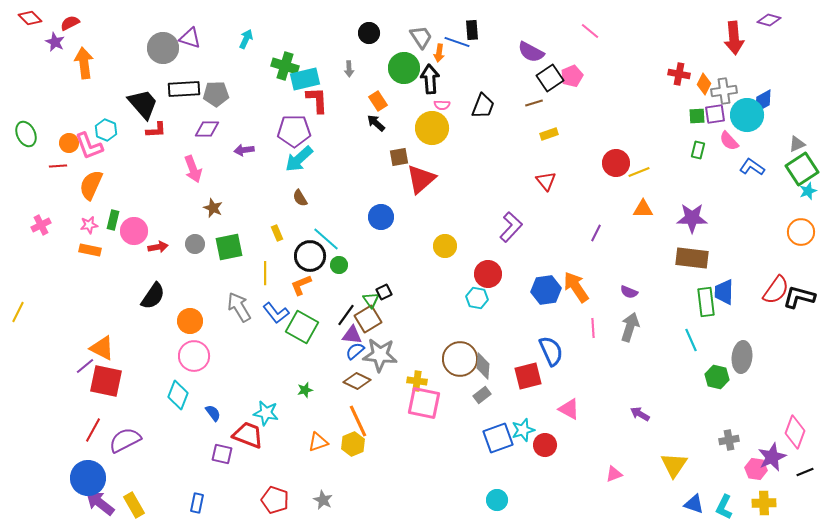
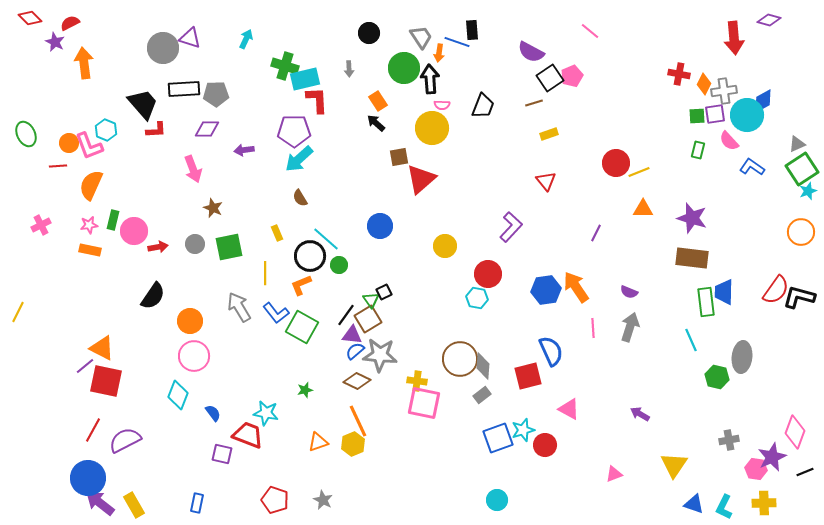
blue circle at (381, 217): moved 1 px left, 9 px down
purple star at (692, 218): rotated 16 degrees clockwise
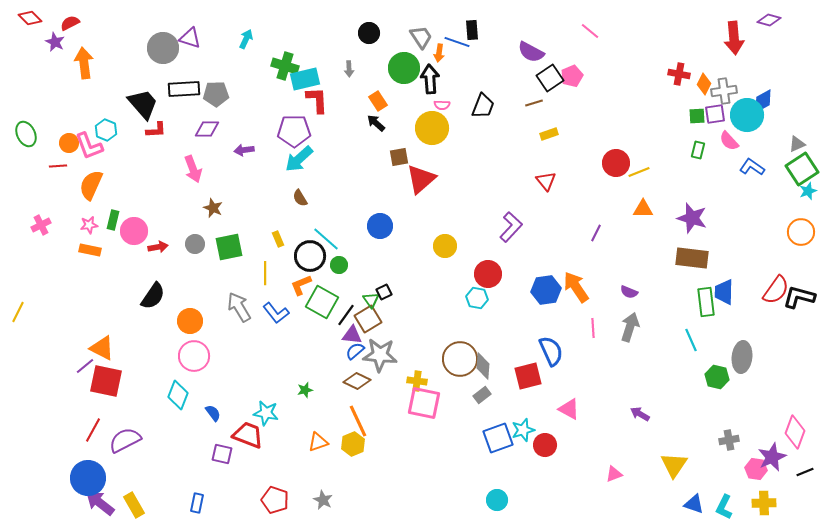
yellow rectangle at (277, 233): moved 1 px right, 6 px down
green square at (302, 327): moved 20 px right, 25 px up
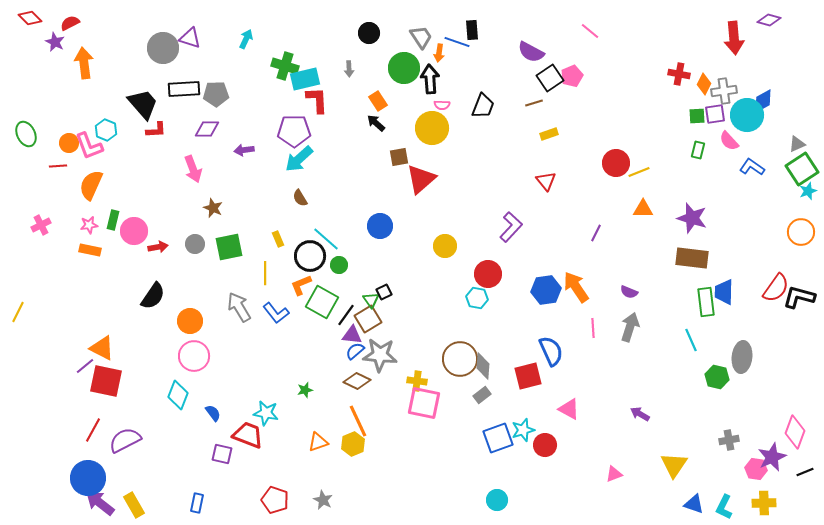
red semicircle at (776, 290): moved 2 px up
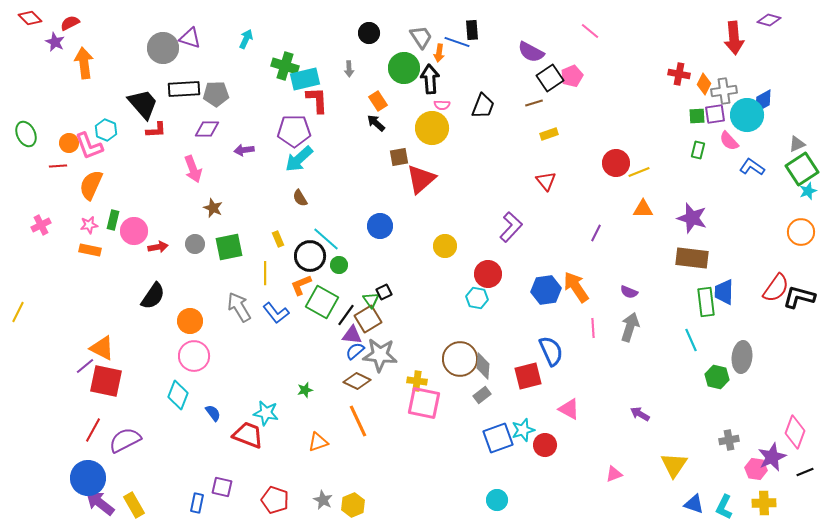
yellow hexagon at (353, 444): moved 61 px down
purple square at (222, 454): moved 33 px down
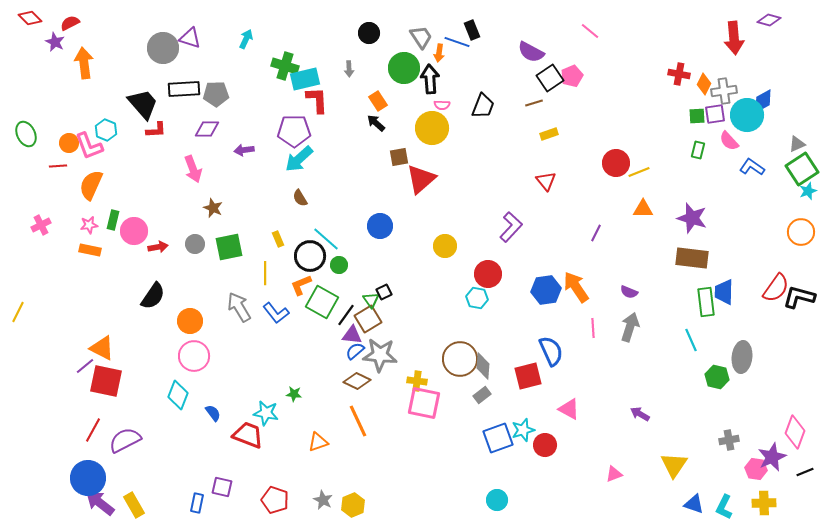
black rectangle at (472, 30): rotated 18 degrees counterclockwise
green star at (305, 390): moved 11 px left, 4 px down; rotated 21 degrees clockwise
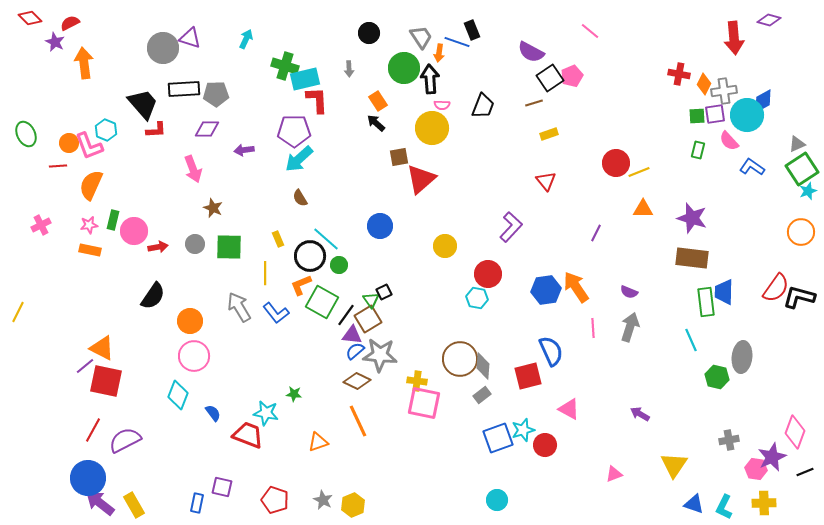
green square at (229, 247): rotated 12 degrees clockwise
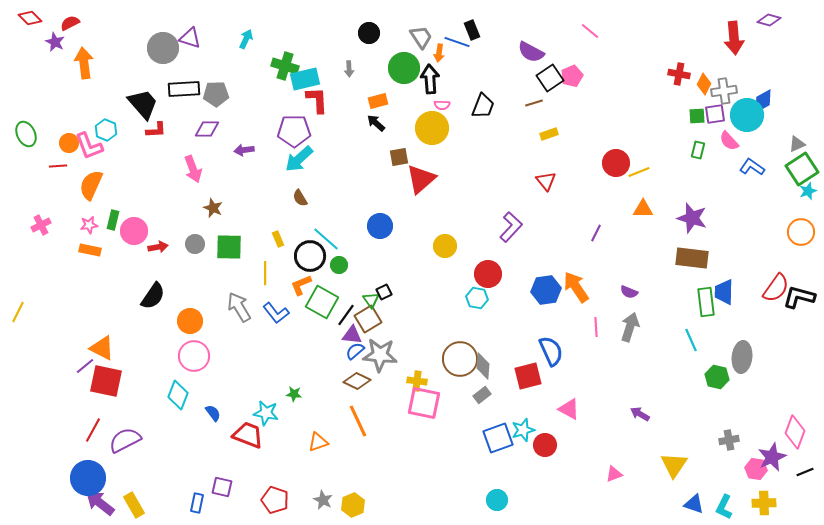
orange rectangle at (378, 101): rotated 72 degrees counterclockwise
pink line at (593, 328): moved 3 px right, 1 px up
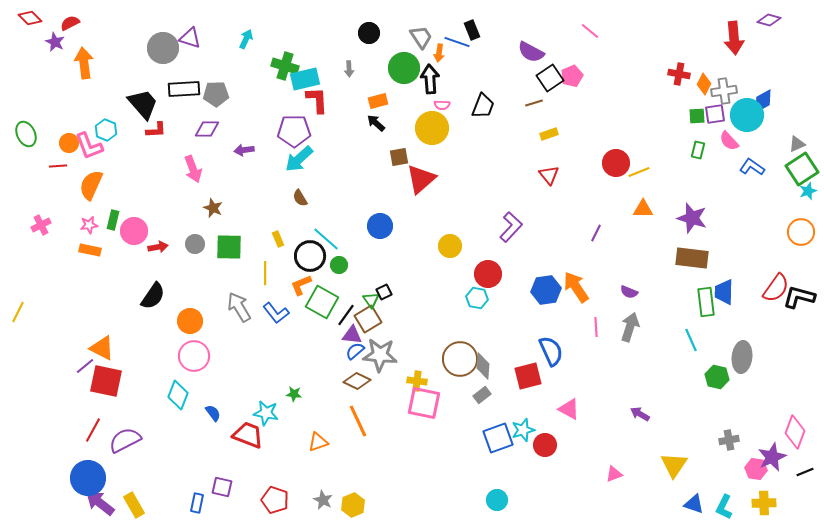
red triangle at (546, 181): moved 3 px right, 6 px up
yellow circle at (445, 246): moved 5 px right
